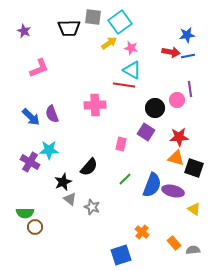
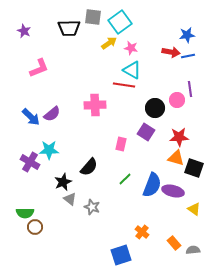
purple semicircle: rotated 108 degrees counterclockwise
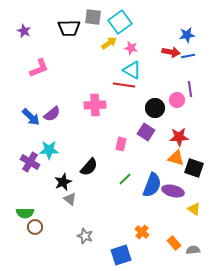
gray star: moved 7 px left, 29 px down
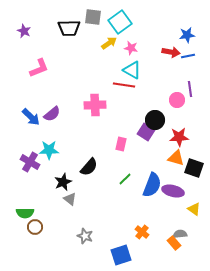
black circle: moved 12 px down
gray semicircle: moved 13 px left, 16 px up
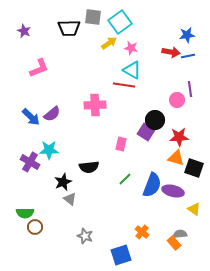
black semicircle: rotated 42 degrees clockwise
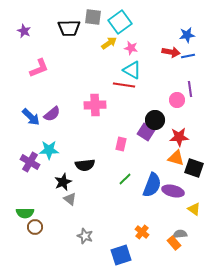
black semicircle: moved 4 px left, 2 px up
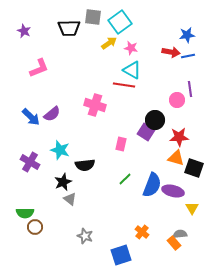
pink cross: rotated 20 degrees clockwise
cyan star: moved 11 px right; rotated 18 degrees clockwise
yellow triangle: moved 2 px left, 1 px up; rotated 24 degrees clockwise
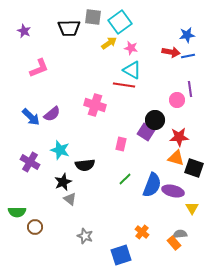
green semicircle: moved 8 px left, 1 px up
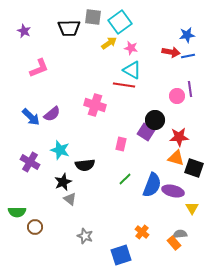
pink circle: moved 4 px up
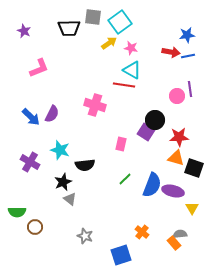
purple semicircle: rotated 24 degrees counterclockwise
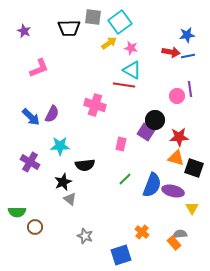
cyan star: moved 4 px up; rotated 18 degrees counterclockwise
